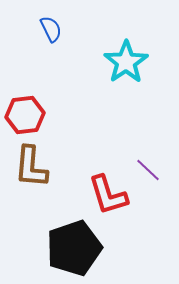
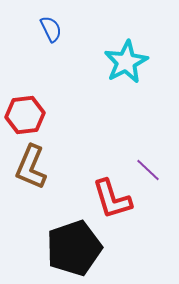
cyan star: rotated 6 degrees clockwise
brown L-shape: rotated 18 degrees clockwise
red L-shape: moved 4 px right, 4 px down
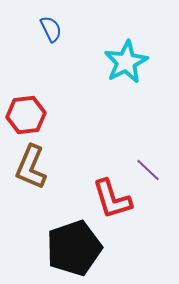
red hexagon: moved 1 px right
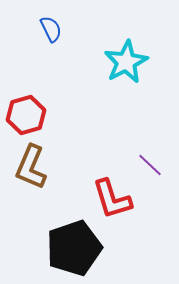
red hexagon: rotated 9 degrees counterclockwise
purple line: moved 2 px right, 5 px up
